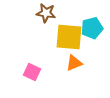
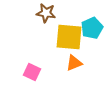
cyan pentagon: rotated 10 degrees counterclockwise
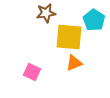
brown star: rotated 18 degrees counterclockwise
cyan pentagon: moved 2 px right, 8 px up; rotated 15 degrees counterclockwise
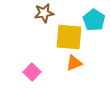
brown star: moved 2 px left
pink square: rotated 18 degrees clockwise
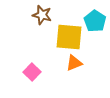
brown star: moved 2 px left, 2 px down; rotated 24 degrees clockwise
cyan pentagon: moved 1 px right, 1 px down
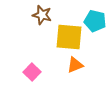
cyan pentagon: rotated 20 degrees counterclockwise
orange triangle: moved 1 px right, 2 px down
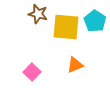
brown star: moved 4 px left, 1 px up
cyan pentagon: rotated 20 degrees clockwise
yellow square: moved 3 px left, 10 px up
